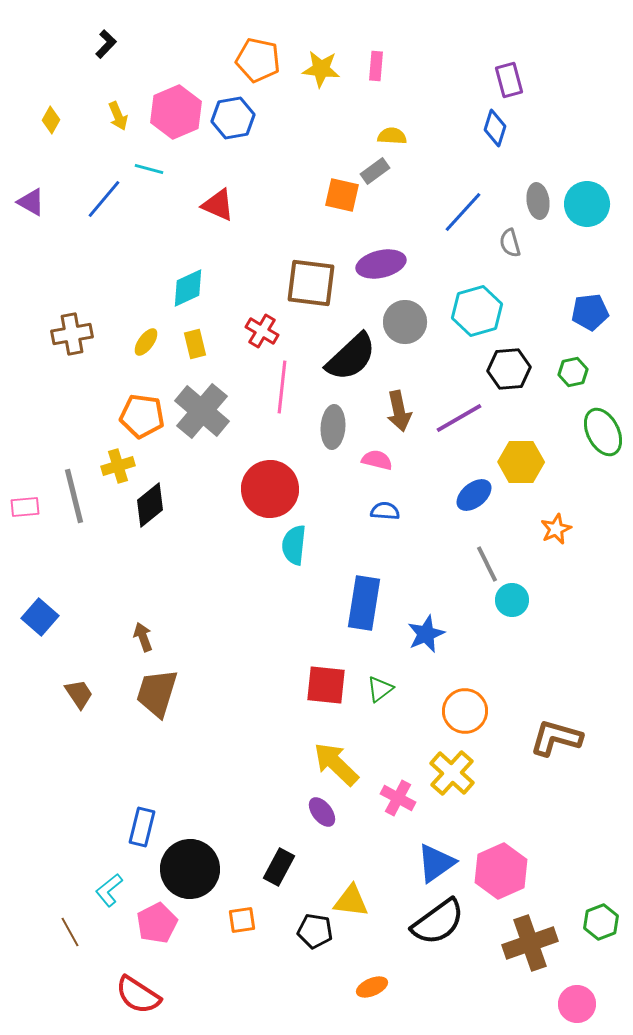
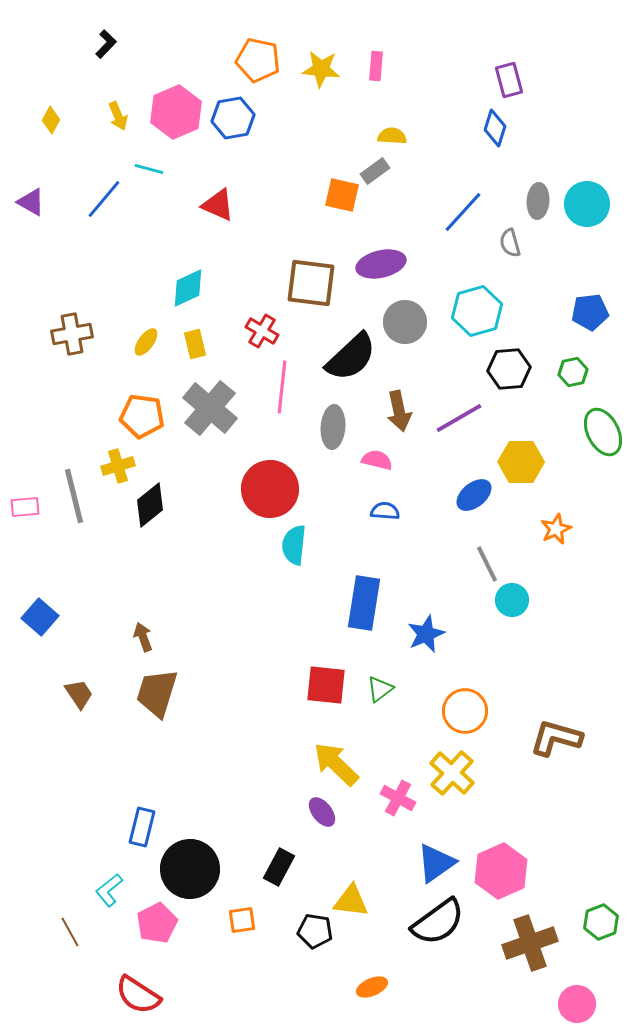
gray ellipse at (538, 201): rotated 12 degrees clockwise
gray cross at (202, 411): moved 8 px right, 3 px up
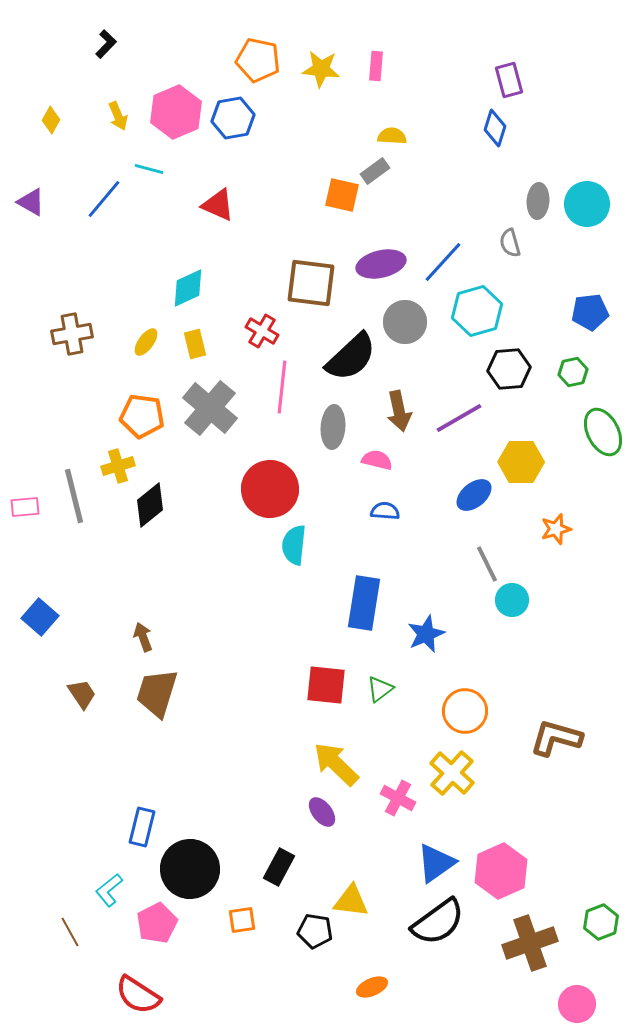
blue line at (463, 212): moved 20 px left, 50 px down
orange star at (556, 529): rotated 8 degrees clockwise
brown trapezoid at (79, 694): moved 3 px right
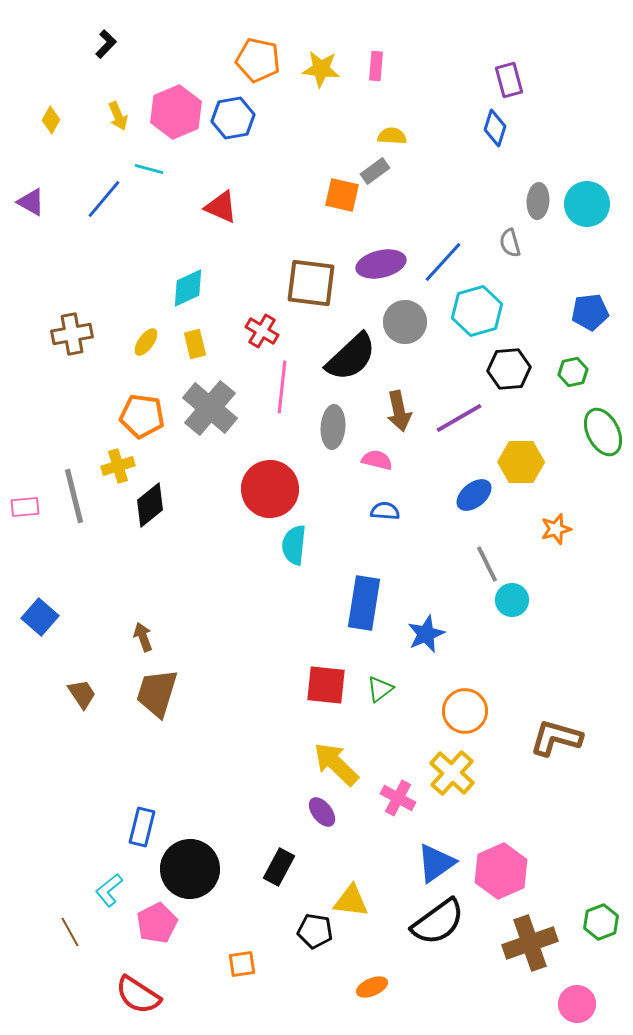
red triangle at (218, 205): moved 3 px right, 2 px down
orange square at (242, 920): moved 44 px down
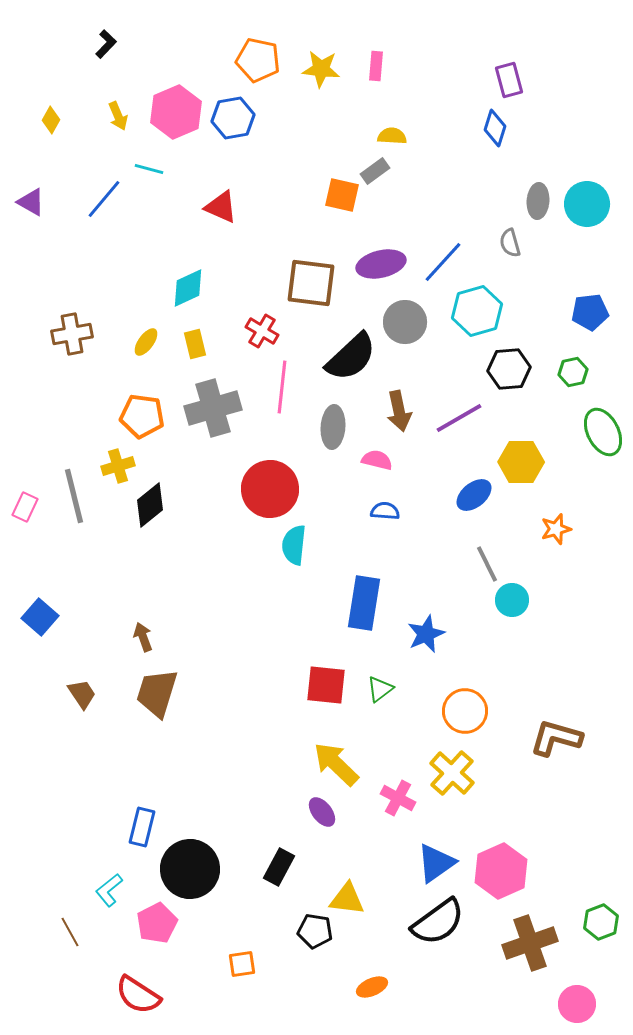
gray cross at (210, 408): moved 3 px right; rotated 34 degrees clockwise
pink rectangle at (25, 507): rotated 60 degrees counterclockwise
yellow triangle at (351, 901): moved 4 px left, 2 px up
